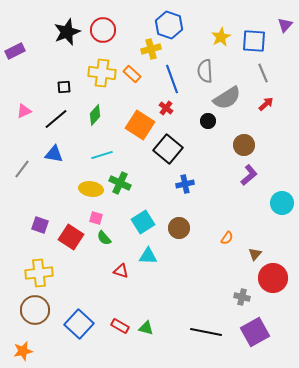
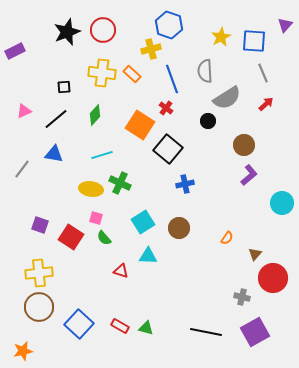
brown circle at (35, 310): moved 4 px right, 3 px up
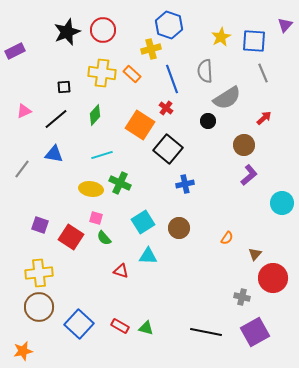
red arrow at (266, 104): moved 2 px left, 14 px down
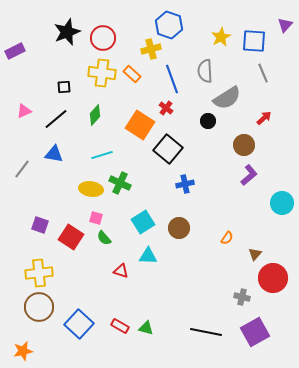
red circle at (103, 30): moved 8 px down
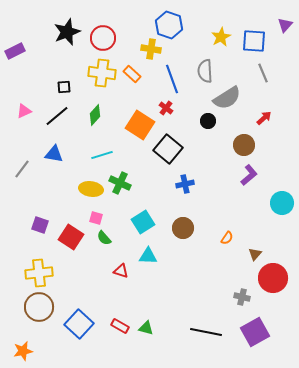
yellow cross at (151, 49): rotated 24 degrees clockwise
black line at (56, 119): moved 1 px right, 3 px up
brown circle at (179, 228): moved 4 px right
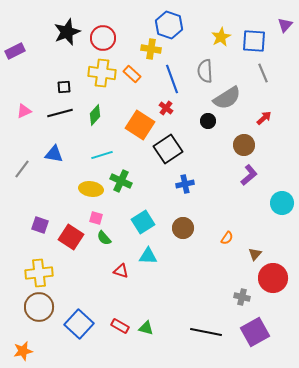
black line at (57, 116): moved 3 px right, 3 px up; rotated 25 degrees clockwise
black square at (168, 149): rotated 16 degrees clockwise
green cross at (120, 183): moved 1 px right, 2 px up
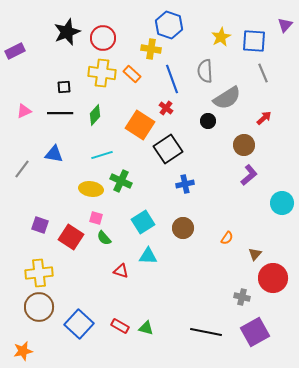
black line at (60, 113): rotated 15 degrees clockwise
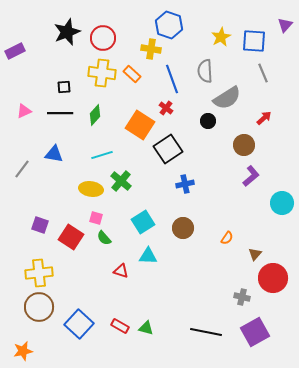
purple L-shape at (249, 175): moved 2 px right, 1 px down
green cross at (121, 181): rotated 15 degrees clockwise
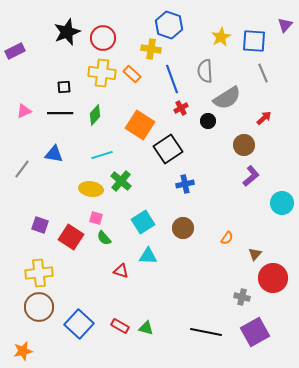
red cross at (166, 108): moved 15 px right; rotated 24 degrees clockwise
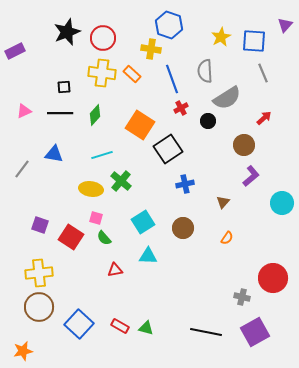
brown triangle at (255, 254): moved 32 px left, 52 px up
red triangle at (121, 271): moved 6 px left, 1 px up; rotated 28 degrees counterclockwise
